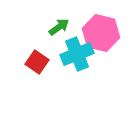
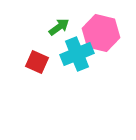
red square: rotated 10 degrees counterclockwise
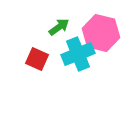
cyan cross: moved 1 px right
red square: moved 3 px up
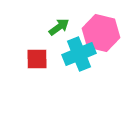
cyan cross: moved 1 px right
red square: rotated 25 degrees counterclockwise
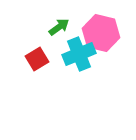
red square: rotated 30 degrees counterclockwise
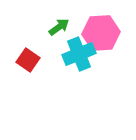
pink hexagon: rotated 18 degrees counterclockwise
red square: moved 9 px left, 1 px down; rotated 25 degrees counterclockwise
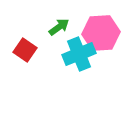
red square: moved 3 px left, 10 px up
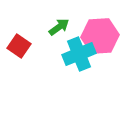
pink hexagon: moved 1 px left, 3 px down
red square: moved 6 px left, 4 px up
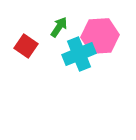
green arrow: rotated 20 degrees counterclockwise
red square: moved 7 px right
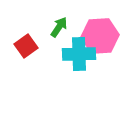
red square: rotated 20 degrees clockwise
cyan cross: rotated 20 degrees clockwise
